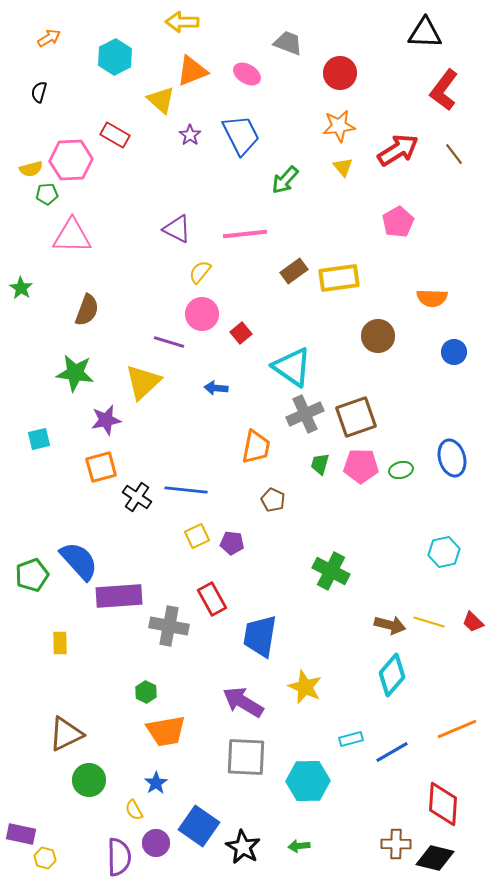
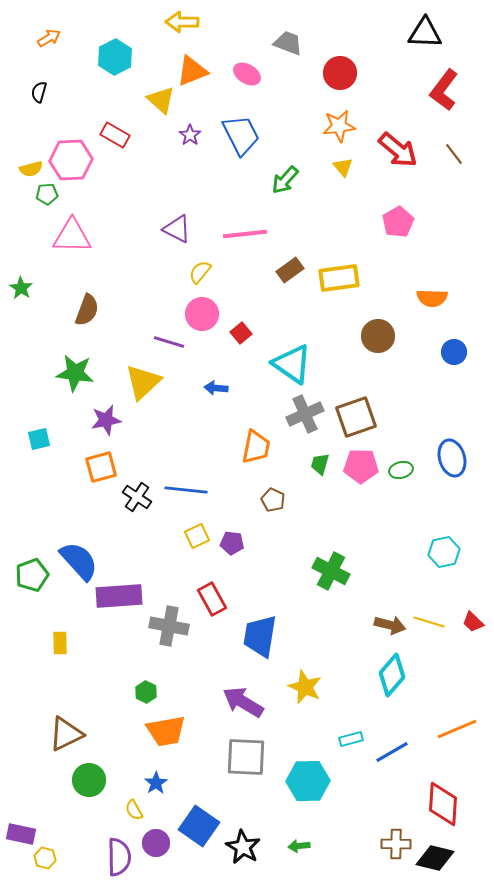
red arrow at (398, 150): rotated 72 degrees clockwise
brown rectangle at (294, 271): moved 4 px left, 1 px up
cyan triangle at (292, 367): moved 3 px up
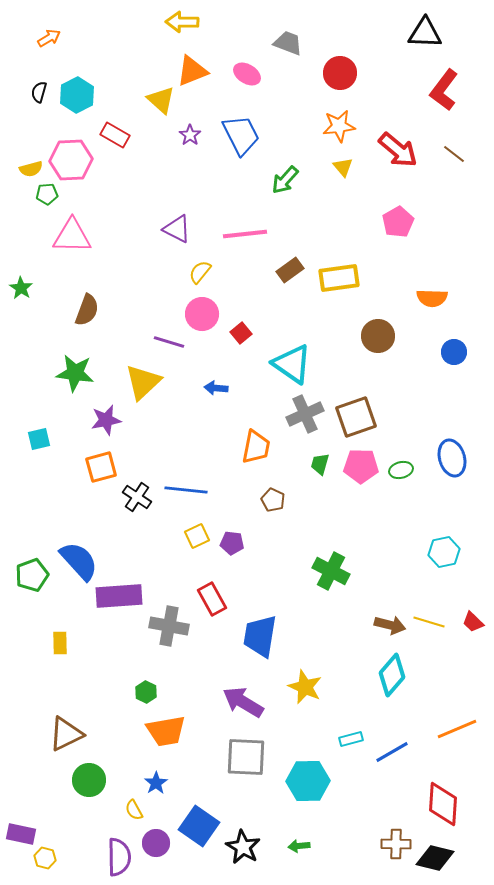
cyan hexagon at (115, 57): moved 38 px left, 38 px down
brown line at (454, 154): rotated 15 degrees counterclockwise
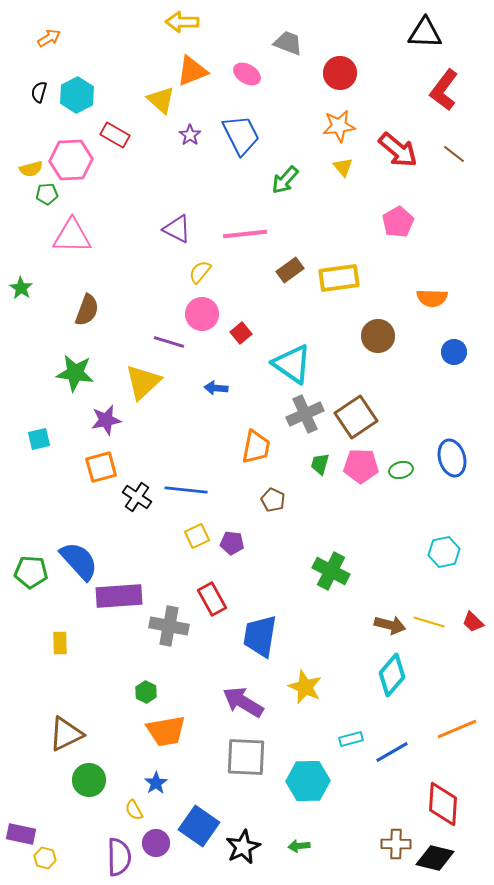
brown square at (356, 417): rotated 15 degrees counterclockwise
green pentagon at (32, 575): moved 1 px left, 3 px up; rotated 24 degrees clockwise
black star at (243, 847): rotated 16 degrees clockwise
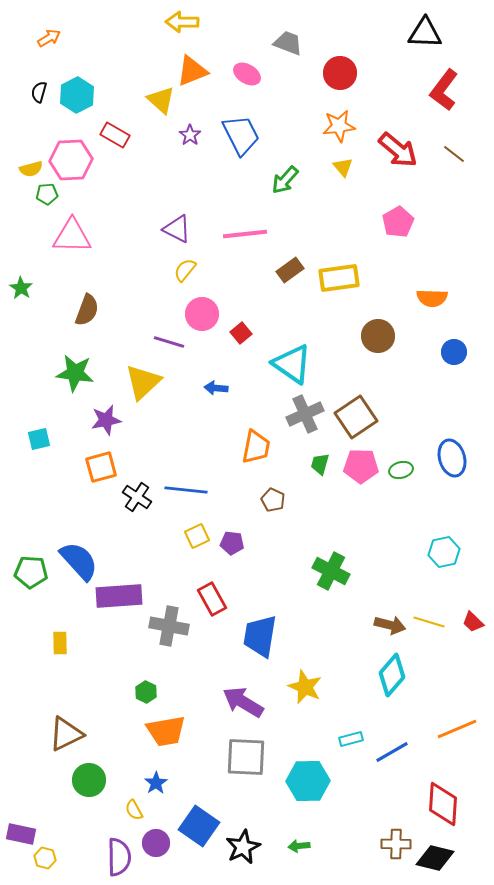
yellow semicircle at (200, 272): moved 15 px left, 2 px up
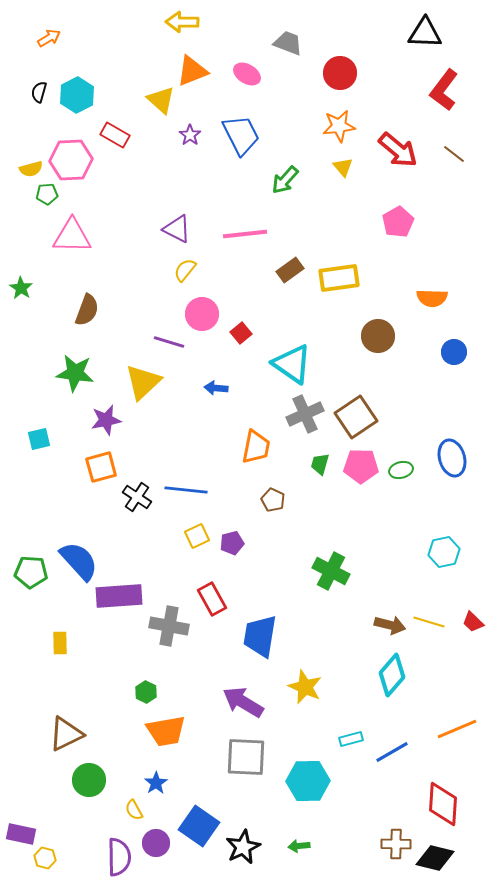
purple pentagon at (232, 543): rotated 20 degrees counterclockwise
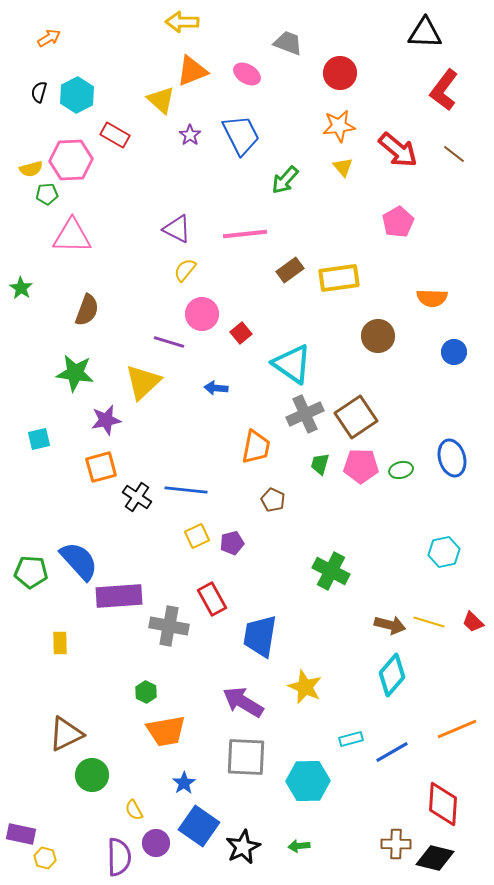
green circle at (89, 780): moved 3 px right, 5 px up
blue star at (156, 783): moved 28 px right
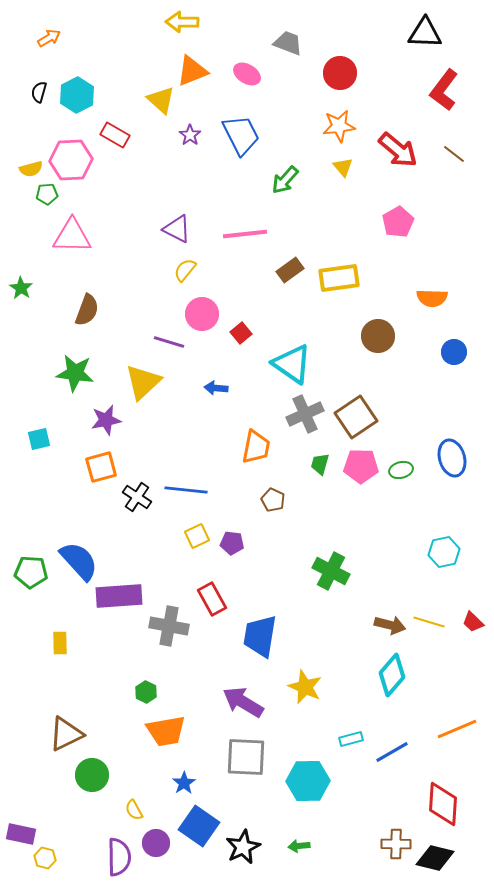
purple pentagon at (232, 543): rotated 20 degrees clockwise
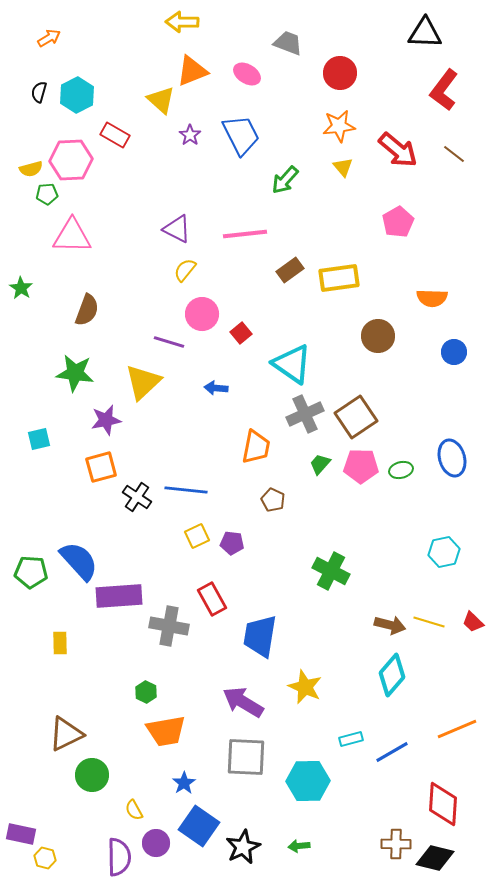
green trapezoid at (320, 464): rotated 25 degrees clockwise
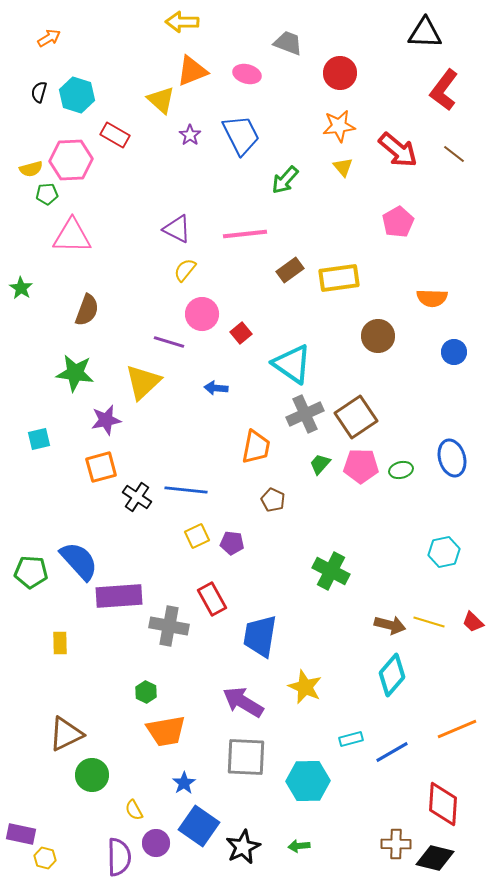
pink ellipse at (247, 74): rotated 16 degrees counterclockwise
cyan hexagon at (77, 95): rotated 16 degrees counterclockwise
